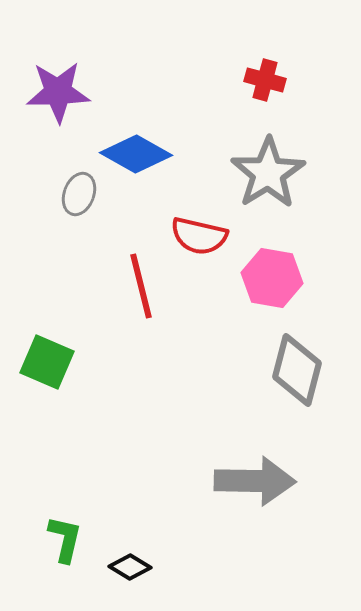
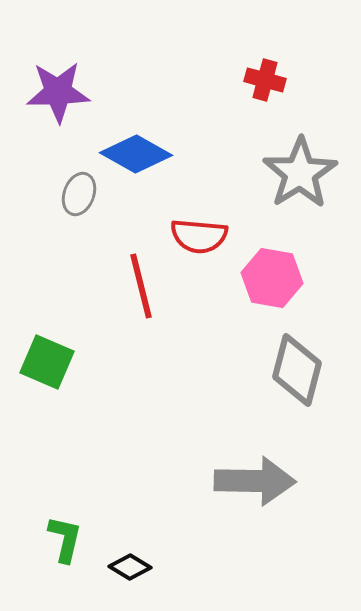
gray star: moved 32 px right
red semicircle: rotated 8 degrees counterclockwise
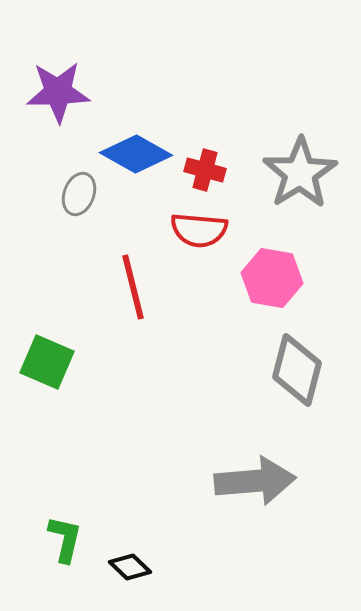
red cross: moved 60 px left, 90 px down
red semicircle: moved 6 px up
red line: moved 8 px left, 1 px down
gray arrow: rotated 6 degrees counterclockwise
black diamond: rotated 12 degrees clockwise
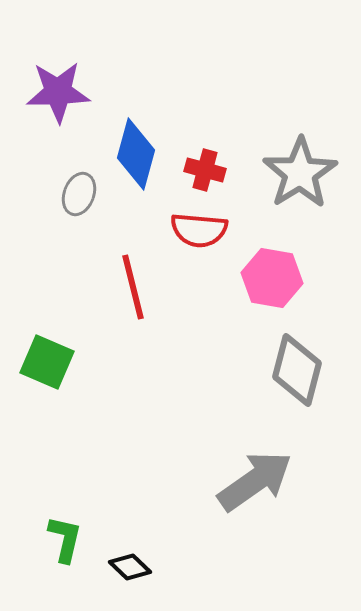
blue diamond: rotated 76 degrees clockwise
gray arrow: rotated 30 degrees counterclockwise
